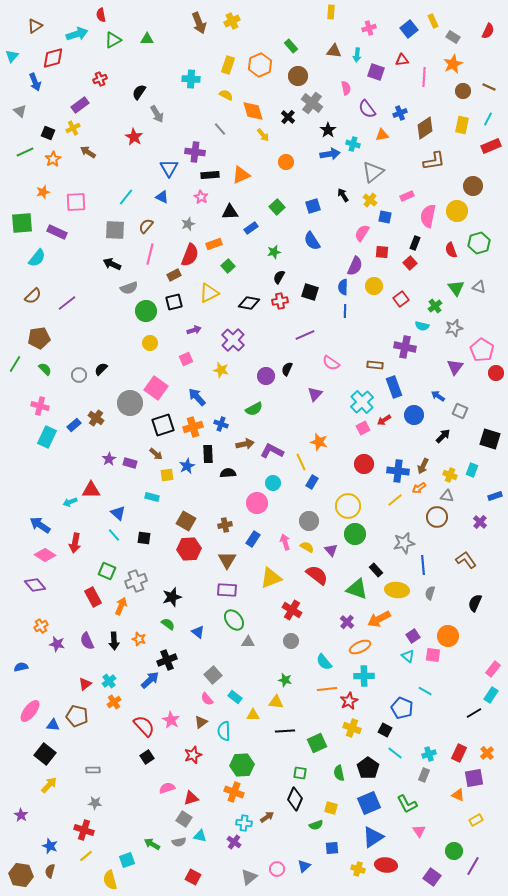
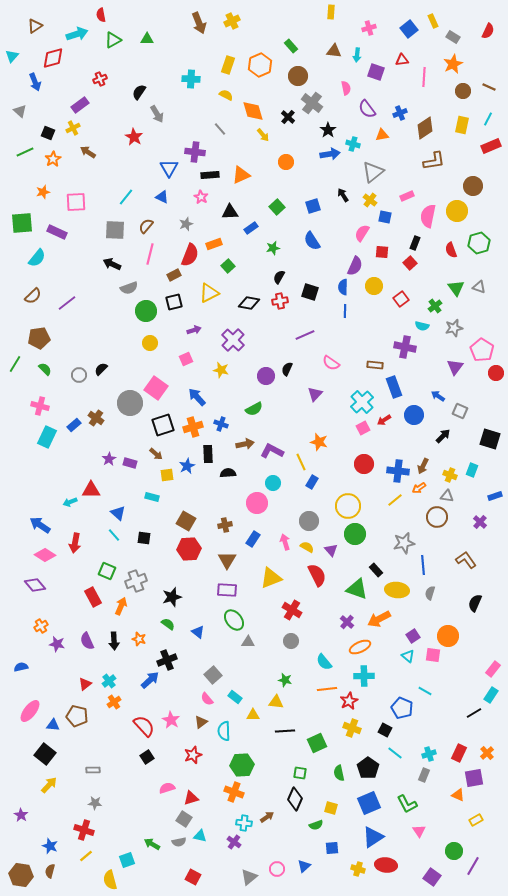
gray star at (188, 224): moved 2 px left
green star at (274, 252): moved 1 px left, 4 px up
red semicircle at (317, 575): rotated 25 degrees clockwise
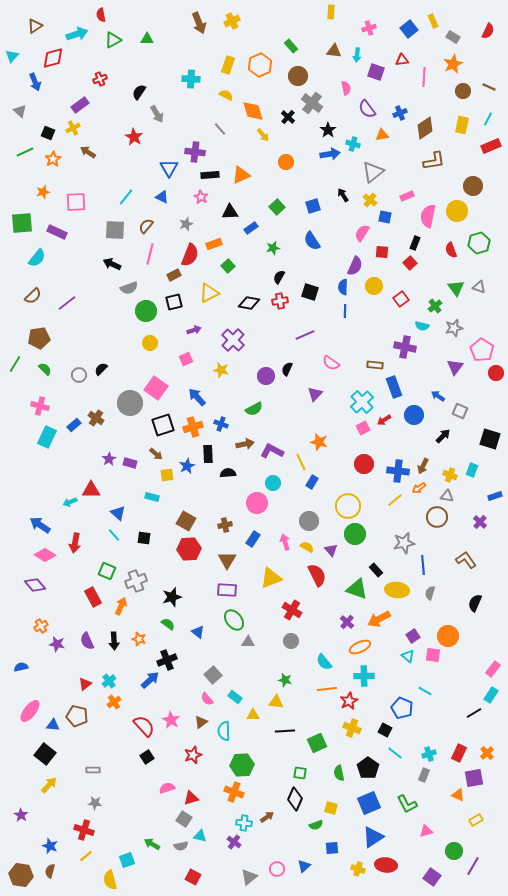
pink triangle at (419, 831): moved 7 px right; rotated 48 degrees clockwise
gray semicircle at (179, 842): moved 2 px right, 4 px down
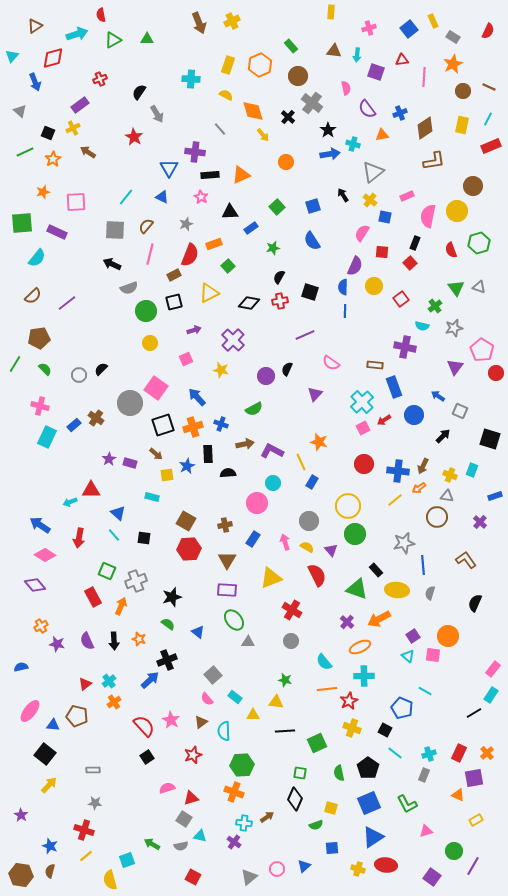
red arrow at (75, 543): moved 4 px right, 5 px up
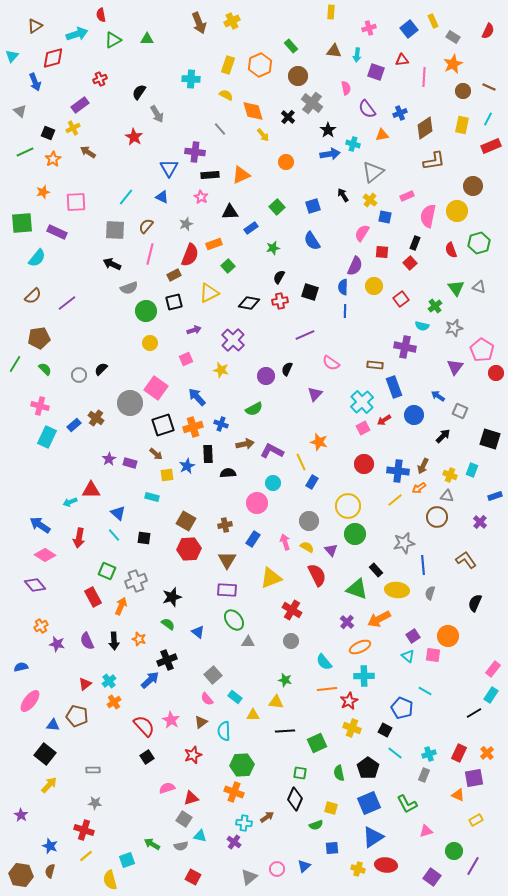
pink ellipse at (30, 711): moved 10 px up
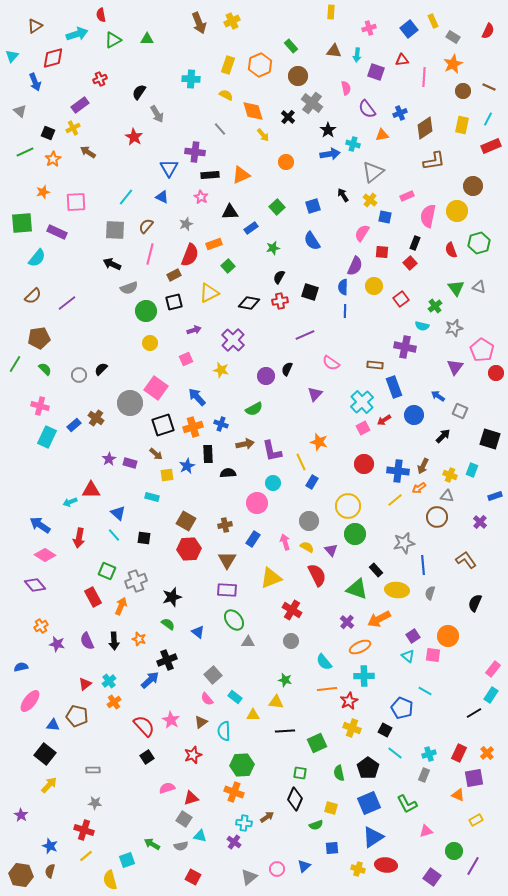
purple L-shape at (272, 451): rotated 130 degrees counterclockwise
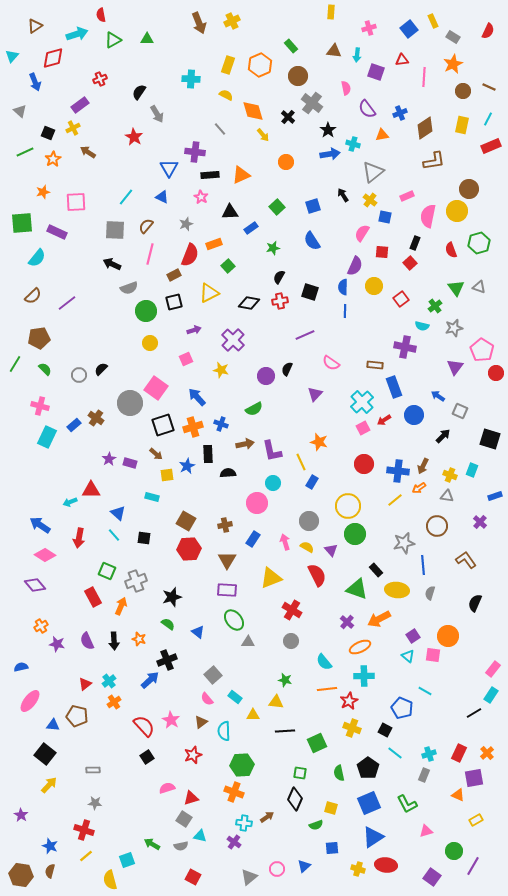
brown circle at (473, 186): moved 4 px left, 3 px down
brown circle at (437, 517): moved 9 px down
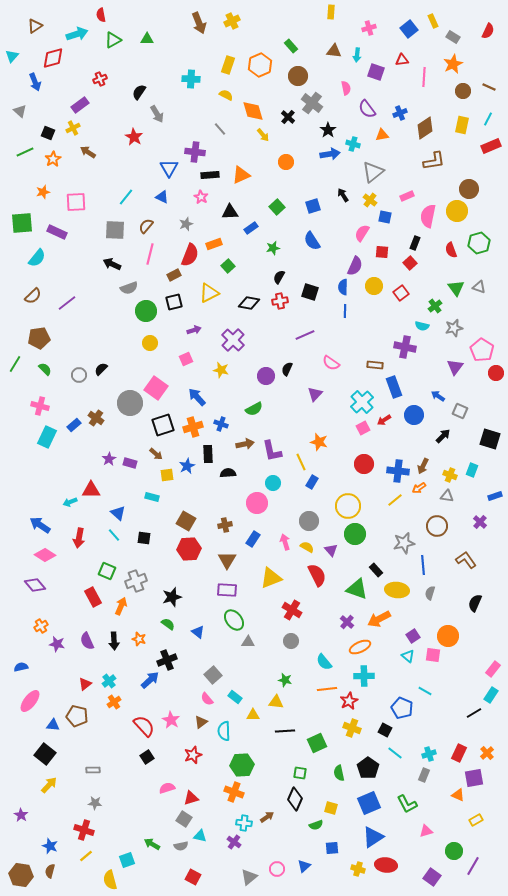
red square at (401, 299): moved 6 px up
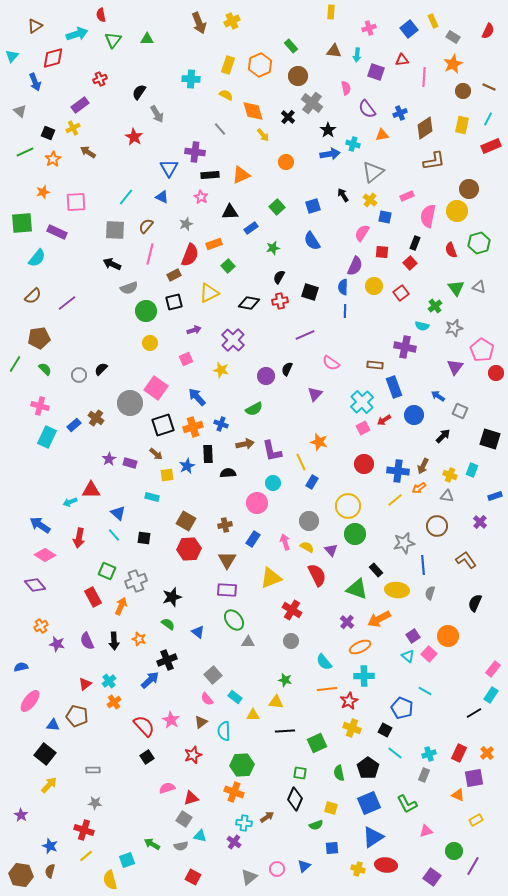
green triangle at (113, 40): rotated 24 degrees counterclockwise
pink square at (433, 655): moved 4 px left, 1 px up; rotated 35 degrees clockwise
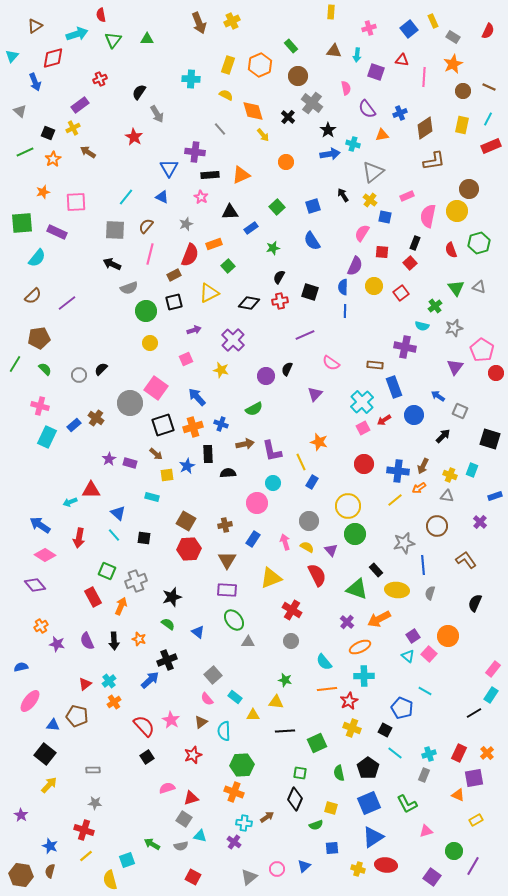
red triangle at (402, 60): rotated 16 degrees clockwise
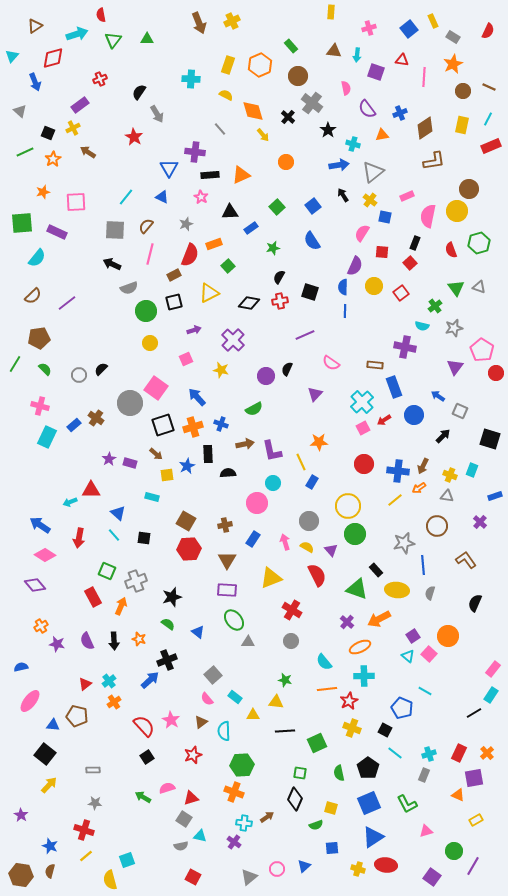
blue arrow at (330, 154): moved 9 px right, 11 px down
blue square at (313, 206): rotated 21 degrees counterclockwise
orange star at (319, 442): rotated 18 degrees counterclockwise
green arrow at (152, 844): moved 9 px left, 47 px up
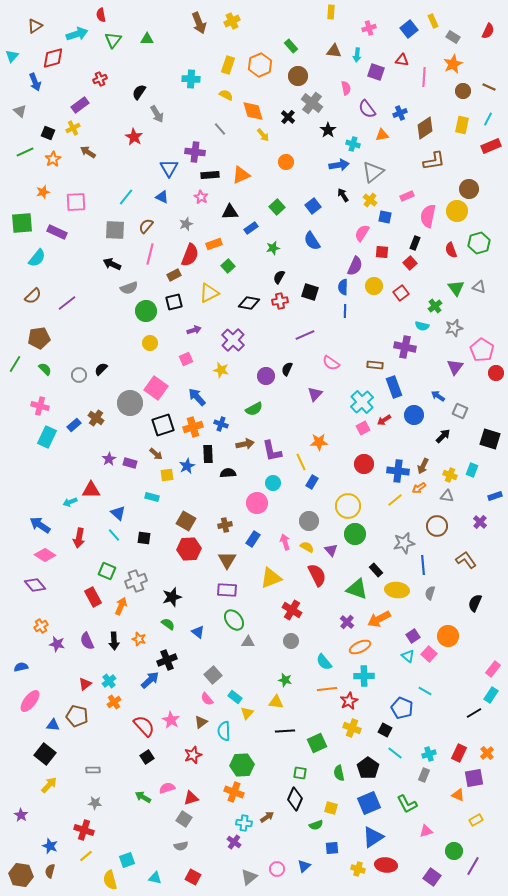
yellow triangle at (253, 715): moved 6 px left, 2 px up; rotated 48 degrees counterclockwise
cyan triangle at (200, 836): moved 45 px left, 42 px down
